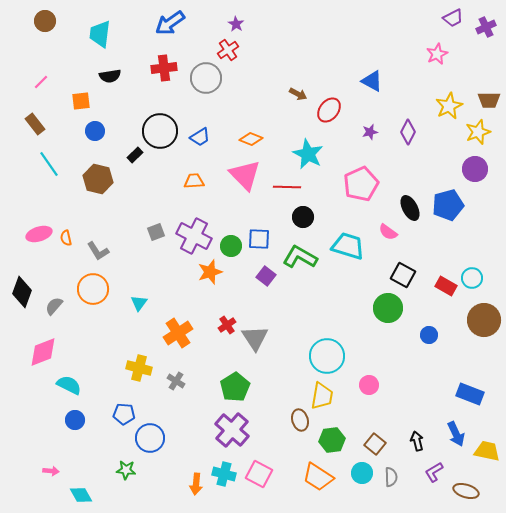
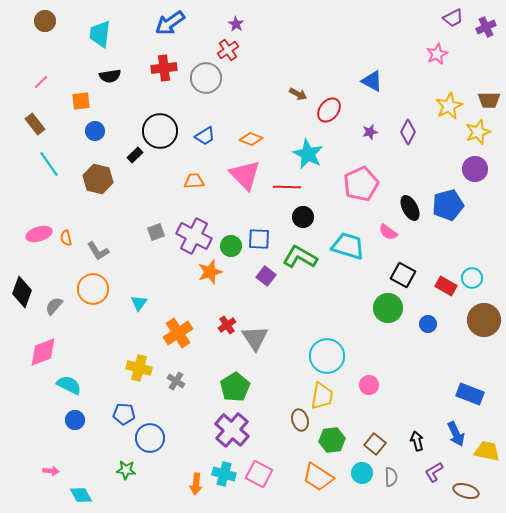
blue trapezoid at (200, 137): moved 5 px right, 1 px up
blue circle at (429, 335): moved 1 px left, 11 px up
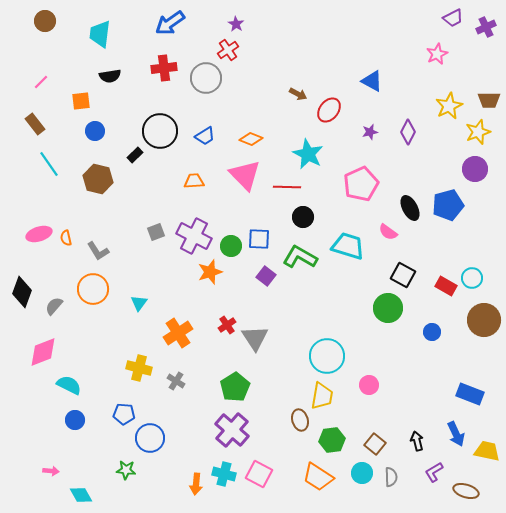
blue circle at (428, 324): moved 4 px right, 8 px down
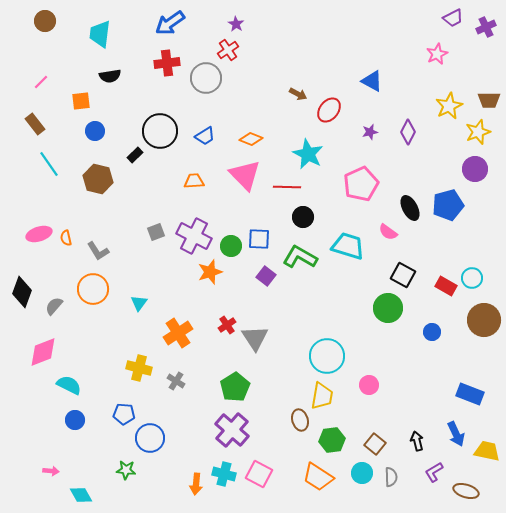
red cross at (164, 68): moved 3 px right, 5 px up
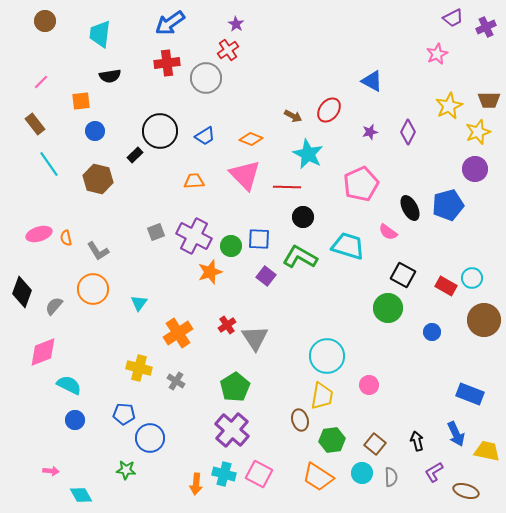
brown arrow at (298, 94): moved 5 px left, 22 px down
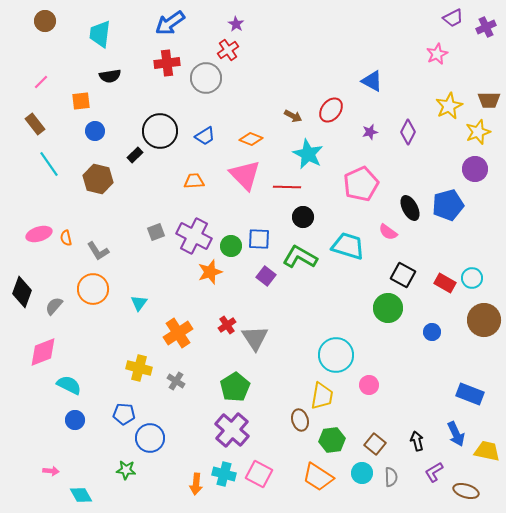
red ellipse at (329, 110): moved 2 px right
red rectangle at (446, 286): moved 1 px left, 3 px up
cyan circle at (327, 356): moved 9 px right, 1 px up
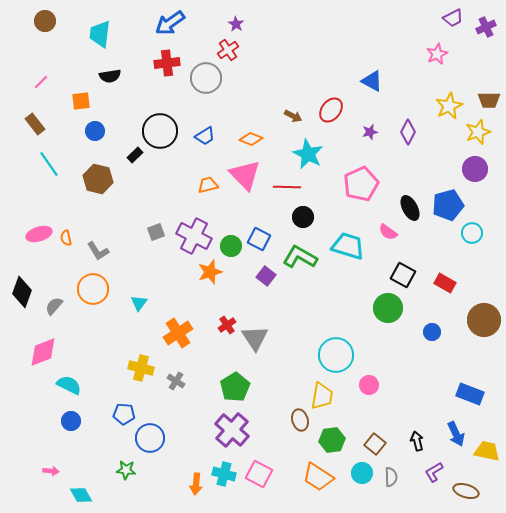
orange trapezoid at (194, 181): moved 14 px right, 4 px down; rotated 10 degrees counterclockwise
blue square at (259, 239): rotated 25 degrees clockwise
cyan circle at (472, 278): moved 45 px up
yellow cross at (139, 368): moved 2 px right
blue circle at (75, 420): moved 4 px left, 1 px down
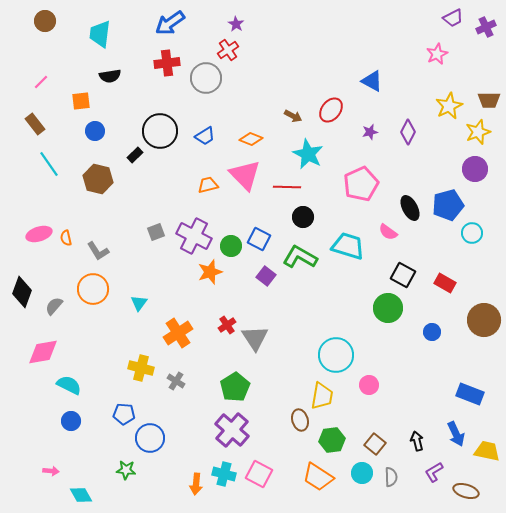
pink diamond at (43, 352): rotated 12 degrees clockwise
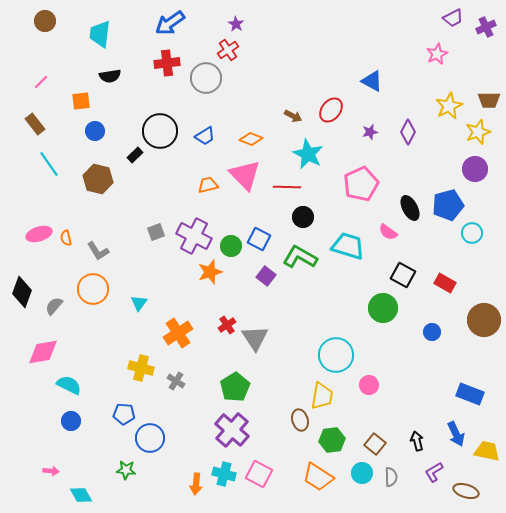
green circle at (388, 308): moved 5 px left
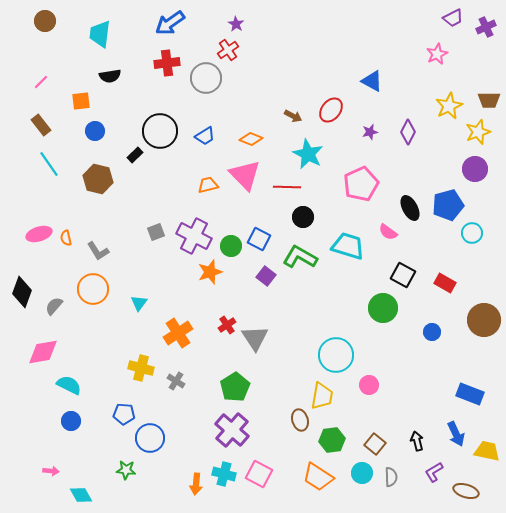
brown rectangle at (35, 124): moved 6 px right, 1 px down
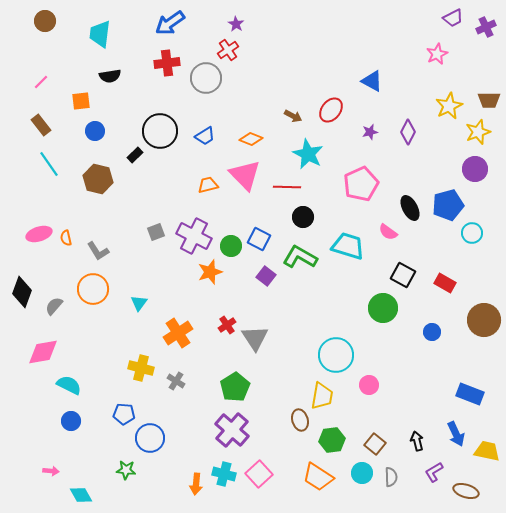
pink square at (259, 474): rotated 20 degrees clockwise
